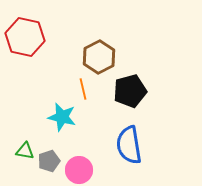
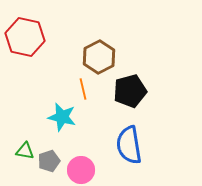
pink circle: moved 2 px right
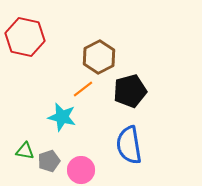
orange line: rotated 65 degrees clockwise
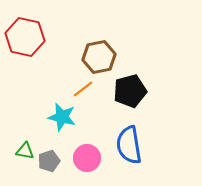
brown hexagon: rotated 16 degrees clockwise
pink circle: moved 6 px right, 12 px up
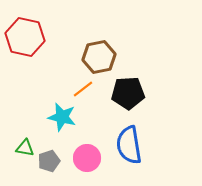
black pentagon: moved 2 px left, 2 px down; rotated 12 degrees clockwise
green triangle: moved 3 px up
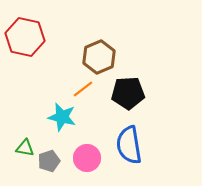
brown hexagon: rotated 12 degrees counterclockwise
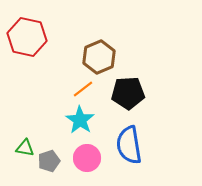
red hexagon: moved 2 px right
cyan star: moved 18 px right, 3 px down; rotated 20 degrees clockwise
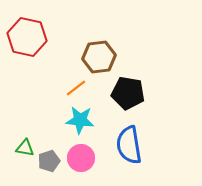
brown hexagon: rotated 16 degrees clockwise
orange line: moved 7 px left, 1 px up
black pentagon: rotated 12 degrees clockwise
cyan star: rotated 28 degrees counterclockwise
pink circle: moved 6 px left
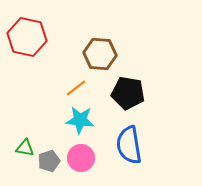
brown hexagon: moved 1 px right, 3 px up; rotated 12 degrees clockwise
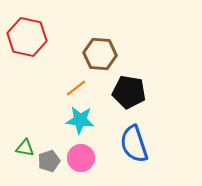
black pentagon: moved 1 px right, 1 px up
blue semicircle: moved 5 px right, 1 px up; rotated 9 degrees counterclockwise
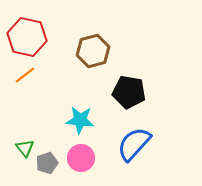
brown hexagon: moved 7 px left, 3 px up; rotated 20 degrees counterclockwise
orange line: moved 51 px left, 13 px up
blue semicircle: rotated 60 degrees clockwise
green triangle: rotated 42 degrees clockwise
gray pentagon: moved 2 px left, 2 px down
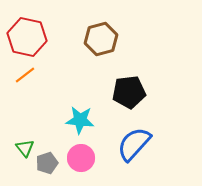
brown hexagon: moved 8 px right, 12 px up
black pentagon: rotated 16 degrees counterclockwise
